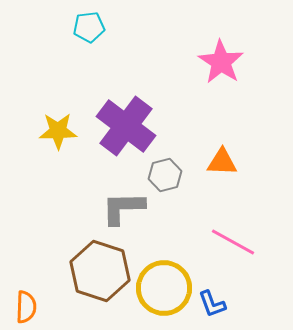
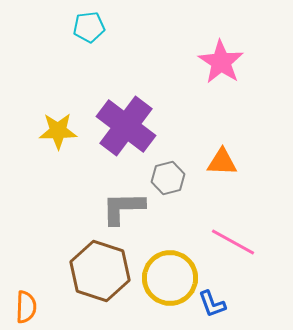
gray hexagon: moved 3 px right, 3 px down
yellow circle: moved 6 px right, 10 px up
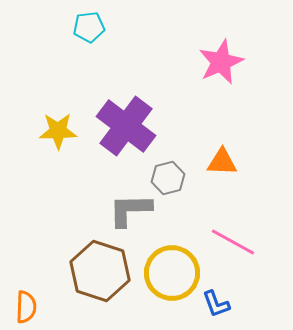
pink star: rotated 15 degrees clockwise
gray L-shape: moved 7 px right, 2 px down
yellow circle: moved 2 px right, 5 px up
blue L-shape: moved 4 px right
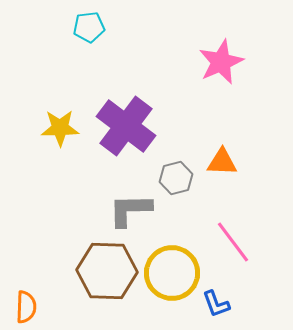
yellow star: moved 2 px right, 3 px up
gray hexagon: moved 8 px right
pink line: rotated 24 degrees clockwise
brown hexagon: moved 7 px right; rotated 16 degrees counterclockwise
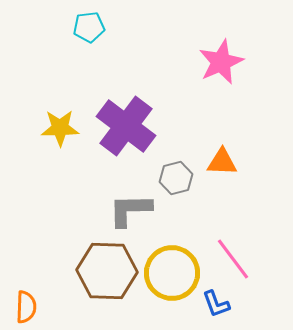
pink line: moved 17 px down
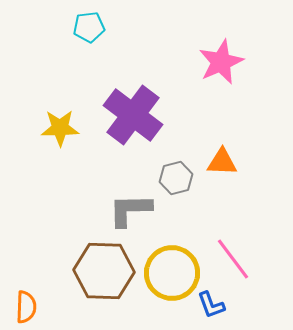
purple cross: moved 7 px right, 11 px up
brown hexagon: moved 3 px left
blue L-shape: moved 5 px left, 1 px down
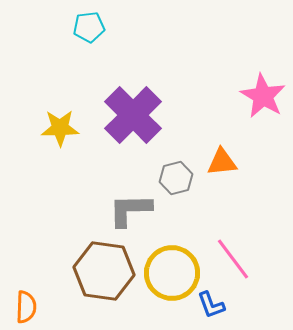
pink star: moved 42 px right, 34 px down; rotated 18 degrees counterclockwise
purple cross: rotated 8 degrees clockwise
orange triangle: rotated 8 degrees counterclockwise
brown hexagon: rotated 6 degrees clockwise
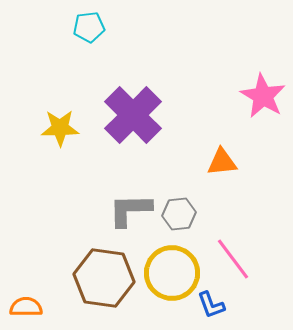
gray hexagon: moved 3 px right, 36 px down; rotated 8 degrees clockwise
brown hexagon: moved 7 px down
orange semicircle: rotated 92 degrees counterclockwise
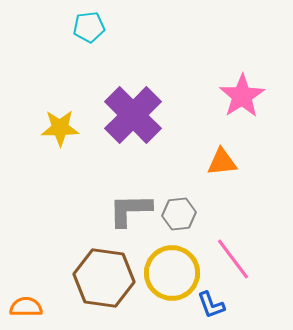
pink star: moved 21 px left; rotated 9 degrees clockwise
